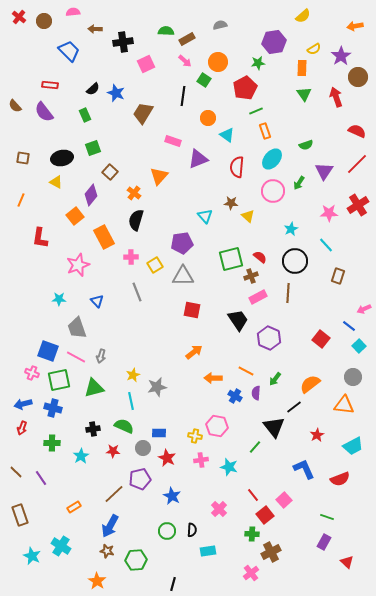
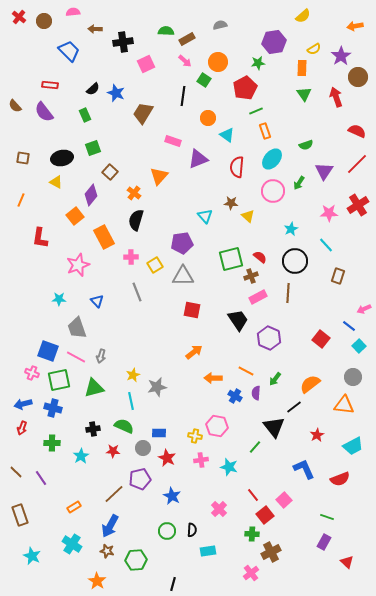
cyan cross at (61, 546): moved 11 px right, 2 px up
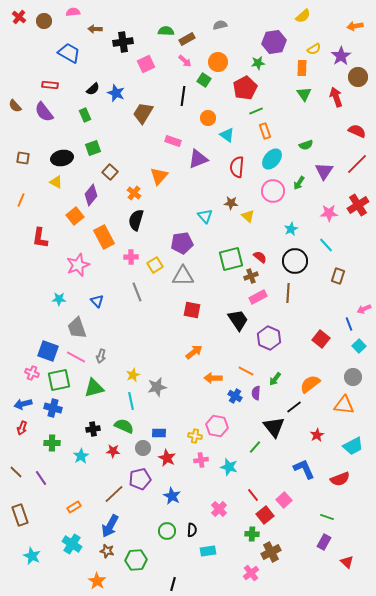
blue trapezoid at (69, 51): moved 2 px down; rotated 15 degrees counterclockwise
blue line at (349, 326): moved 2 px up; rotated 32 degrees clockwise
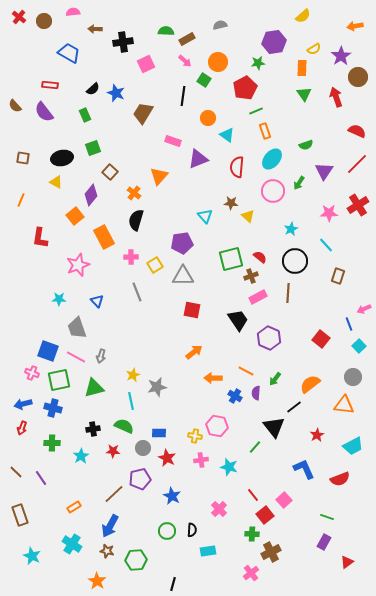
red triangle at (347, 562): rotated 40 degrees clockwise
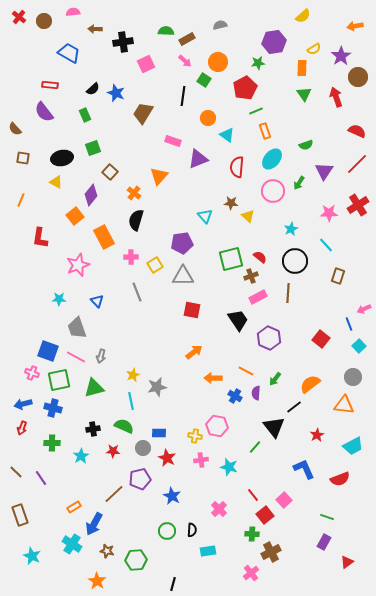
brown semicircle at (15, 106): moved 23 px down
blue arrow at (110, 526): moved 16 px left, 2 px up
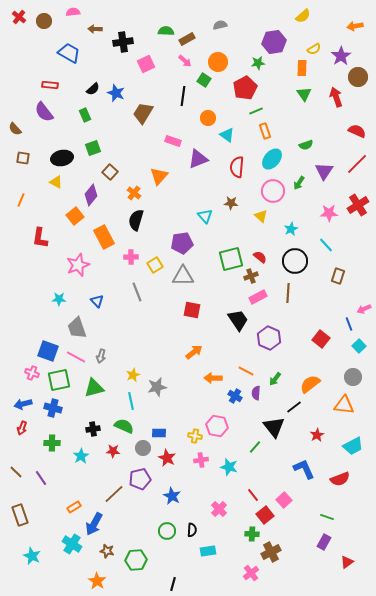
yellow triangle at (248, 216): moved 13 px right
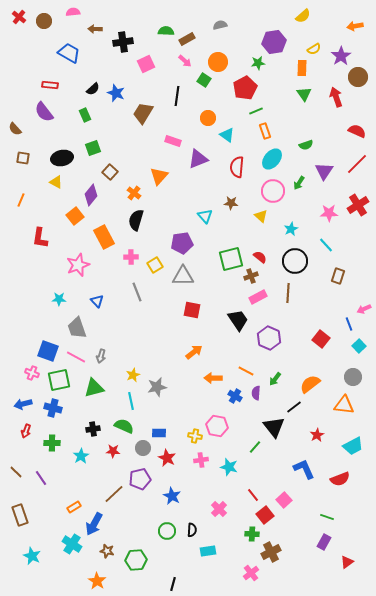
black line at (183, 96): moved 6 px left
red arrow at (22, 428): moved 4 px right, 3 px down
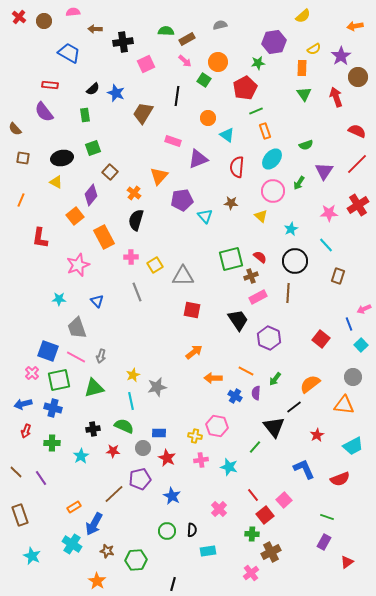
green rectangle at (85, 115): rotated 16 degrees clockwise
purple pentagon at (182, 243): moved 43 px up
cyan square at (359, 346): moved 2 px right, 1 px up
pink cross at (32, 373): rotated 24 degrees clockwise
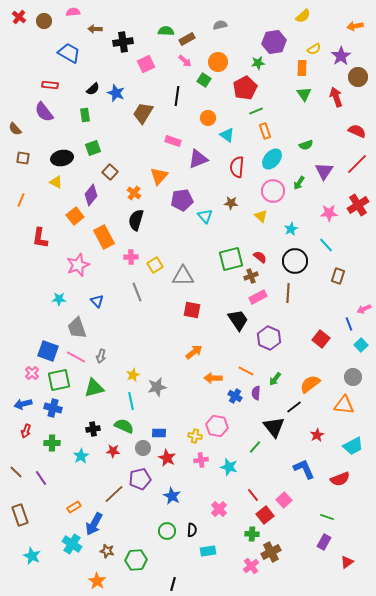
pink cross at (251, 573): moved 7 px up
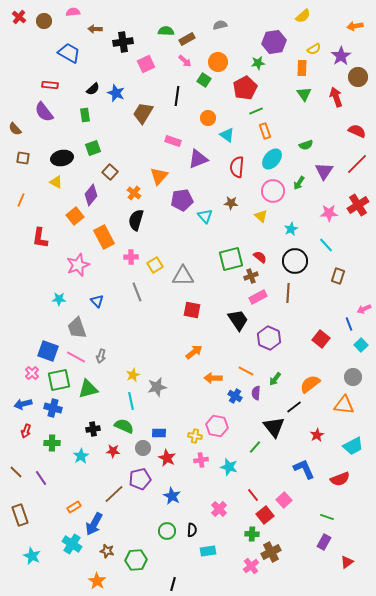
green triangle at (94, 388): moved 6 px left, 1 px down
